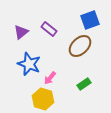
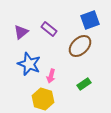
pink arrow: moved 1 px right, 2 px up; rotated 24 degrees counterclockwise
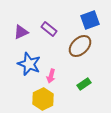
purple triangle: rotated 14 degrees clockwise
yellow hexagon: rotated 15 degrees clockwise
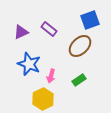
green rectangle: moved 5 px left, 4 px up
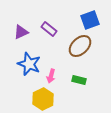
green rectangle: rotated 48 degrees clockwise
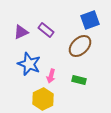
purple rectangle: moved 3 px left, 1 px down
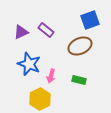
brown ellipse: rotated 20 degrees clockwise
yellow hexagon: moved 3 px left
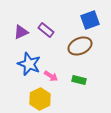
pink arrow: rotated 72 degrees counterclockwise
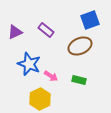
purple triangle: moved 6 px left
